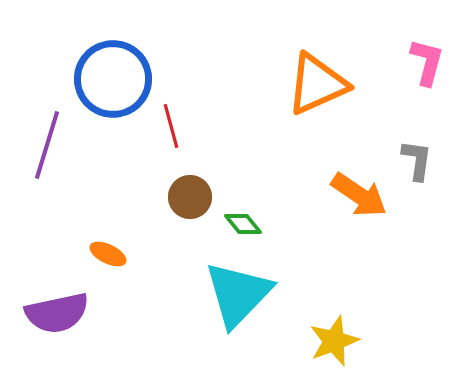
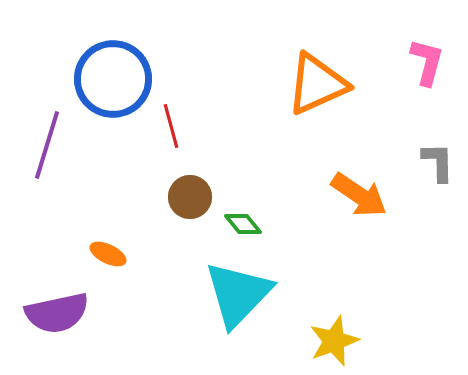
gray L-shape: moved 21 px right, 2 px down; rotated 9 degrees counterclockwise
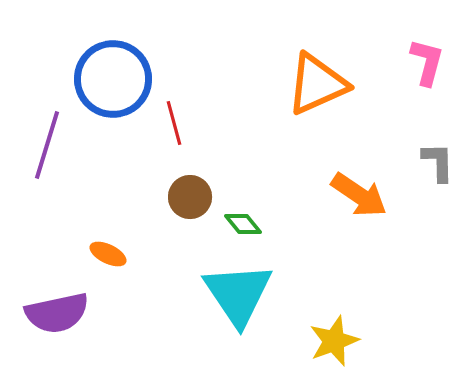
red line: moved 3 px right, 3 px up
cyan triangle: rotated 18 degrees counterclockwise
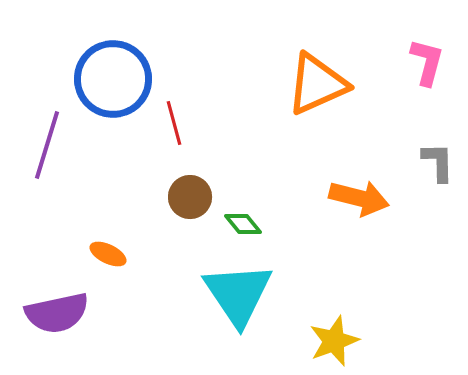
orange arrow: moved 3 px down; rotated 20 degrees counterclockwise
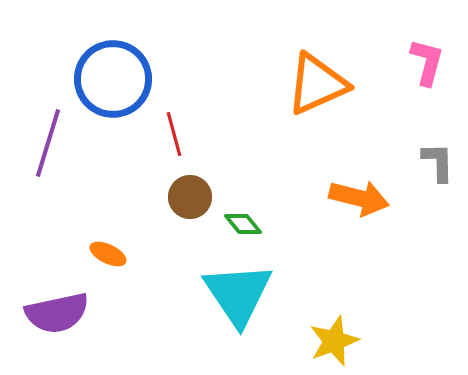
red line: moved 11 px down
purple line: moved 1 px right, 2 px up
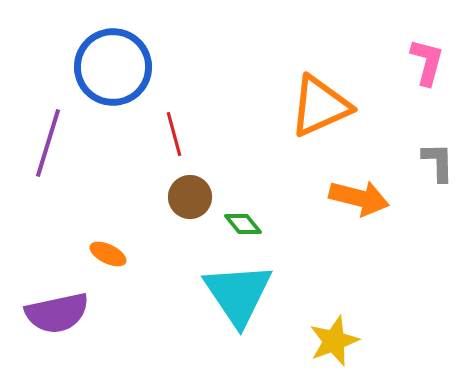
blue circle: moved 12 px up
orange triangle: moved 3 px right, 22 px down
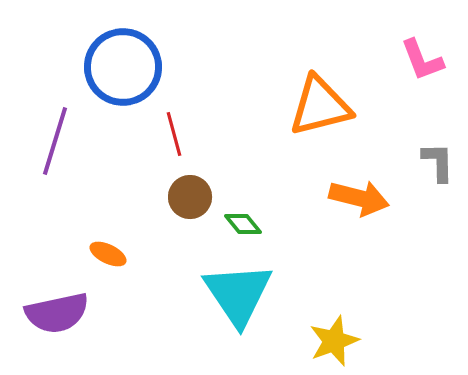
pink L-shape: moved 5 px left, 2 px up; rotated 144 degrees clockwise
blue circle: moved 10 px right
orange triangle: rotated 10 degrees clockwise
purple line: moved 7 px right, 2 px up
